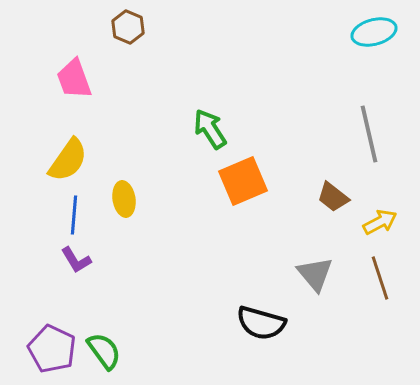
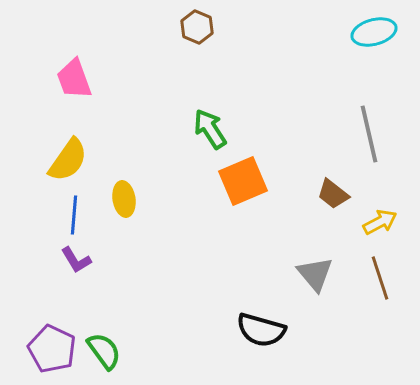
brown hexagon: moved 69 px right
brown trapezoid: moved 3 px up
black semicircle: moved 7 px down
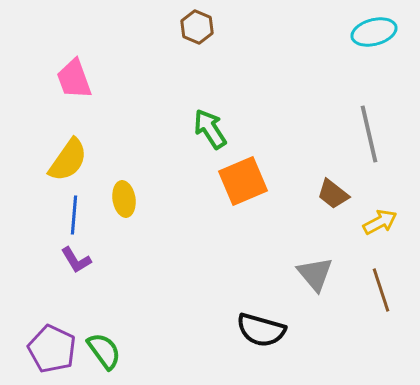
brown line: moved 1 px right, 12 px down
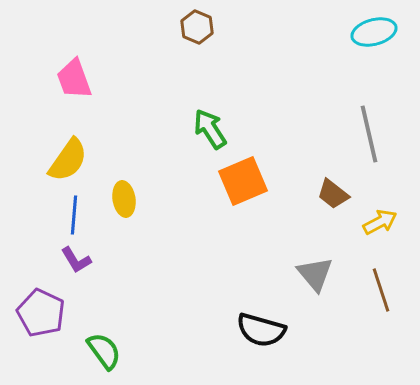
purple pentagon: moved 11 px left, 36 px up
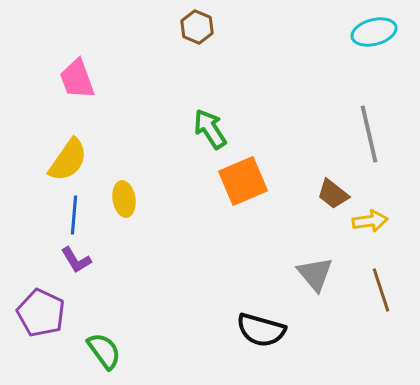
pink trapezoid: moved 3 px right
yellow arrow: moved 10 px left, 1 px up; rotated 20 degrees clockwise
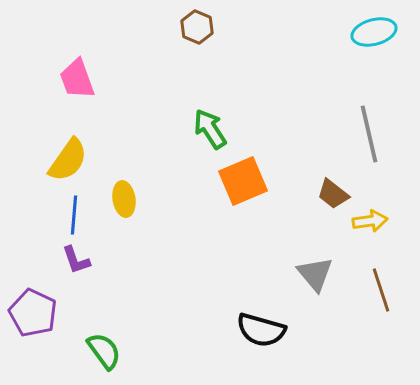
purple L-shape: rotated 12 degrees clockwise
purple pentagon: moved 8 px left
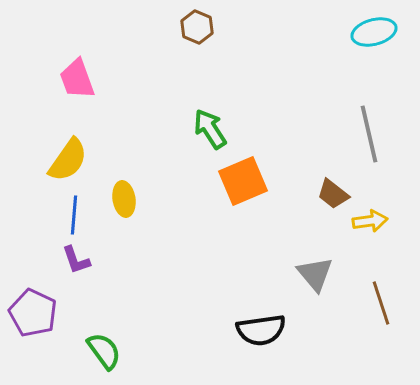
brown line: moved 13 px down
black semicircle: rotated 24 degrees counterclockwise
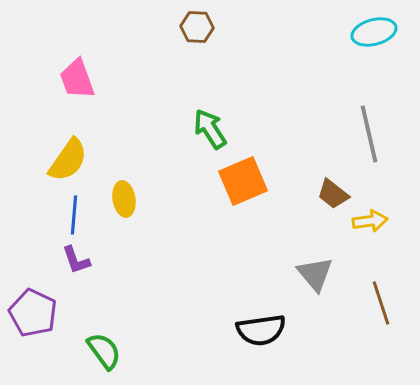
brown hexagon: rotated 20 degrees counterclockwise
